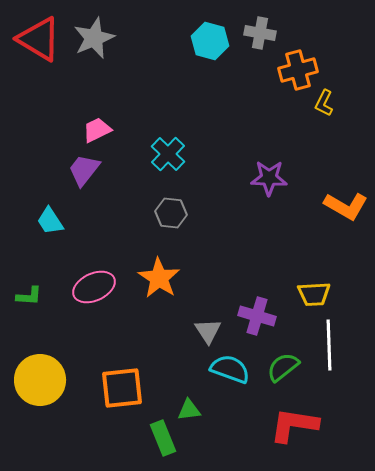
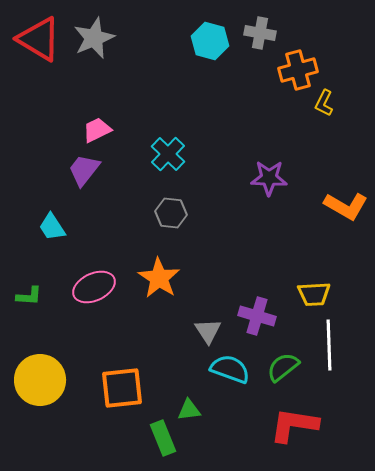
cyan trapezoid: moved 2 px right, 6 px down
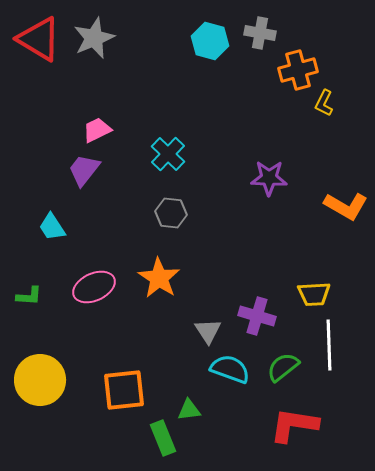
orange square: moved 2 px right, 2 px down
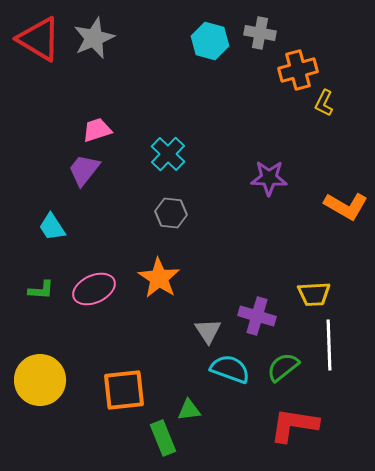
pink trapezoid: rotated 8 degrees clockwise
pink ellipse: moved 2 px down
green L-shape: moved 12 px right, 6 px up
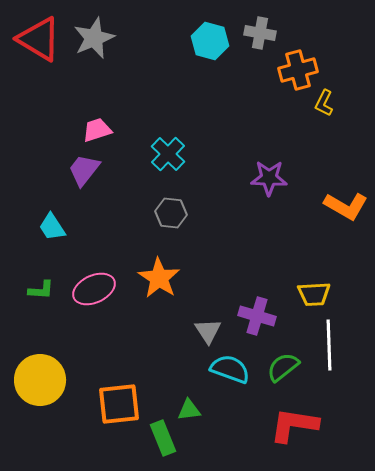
orange square: moved 5 px left, 14 px down
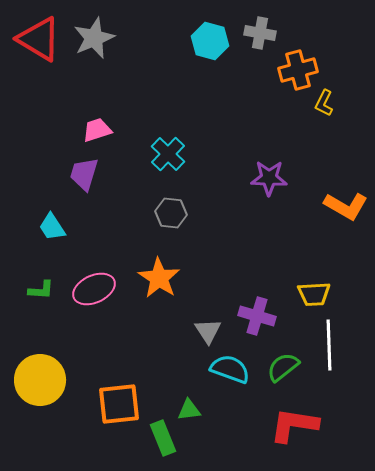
purple trapezoid: moved 4 px down; rotated 21 degrees counterclockwise
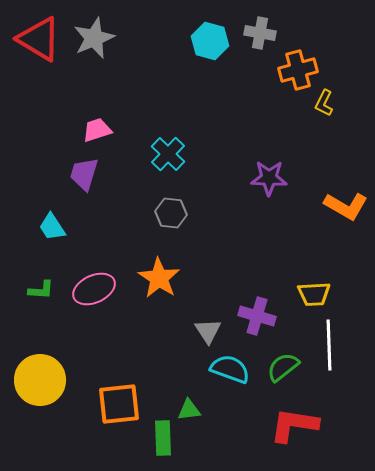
green rectangle: rotated 20 degrees clockwise
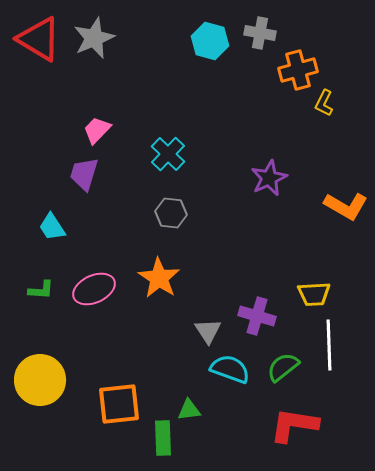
pink trapezoid: rotated 28 degrees counterclockwise
purple star: rotated 27 degrees counterclockwise
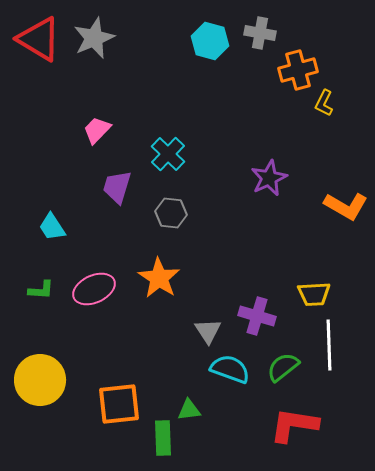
purple trapezoid: moved 33 px right, 13 px down
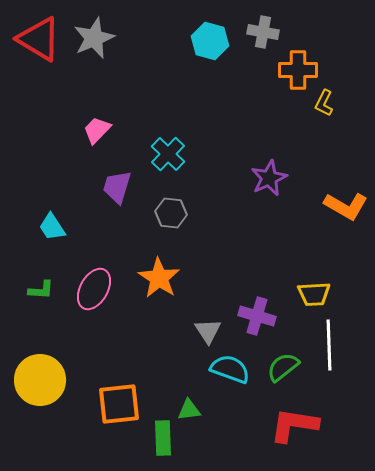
gray cross: moved 3 px right, 1 px up
orange cross: rotated 15 degrees clockwise
pink ellipse: rotated 36 degrees counterclockwise
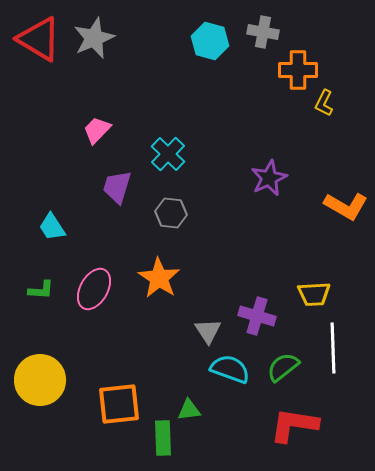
white line: moved 4 px right, 3 px down
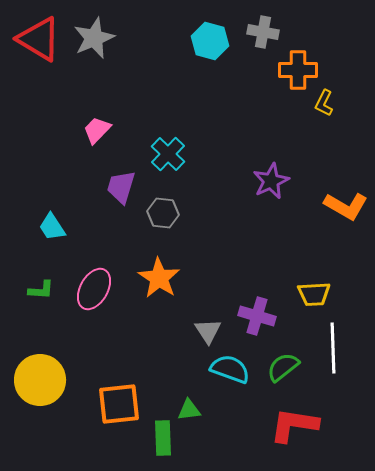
purple star: moved 2 px right, 3 px down
purple trapezoid: moved 4 px right
gray hexagon: moved 8 px left
